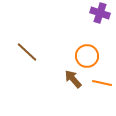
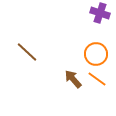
orange circle: moved 9 px right, 2 px up
orange line: moved 5 px left, 4 px up; rotated 24 degrees clockwise
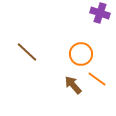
orange circle: moved 15 px left
brown arrow: moved 6 px down
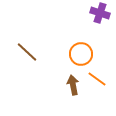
brown arrow: rotated 30 degrees clockwise
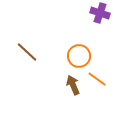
orange circle: moved 2 px left, 2 px down
brown arrow: rotated 12 degrees counterclockwise
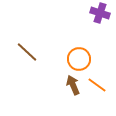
orange circle: moved 3 px down
orange line: moved 6 px down
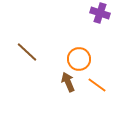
brown arrow: moved 5 px left, 3 px up
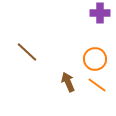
purple cross: rotated 18 degrees counterclockwise
orange circle: moved 16 px right
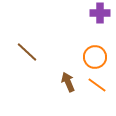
orange circle: moved 2 px up
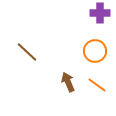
orange circle: moved 6 px up
